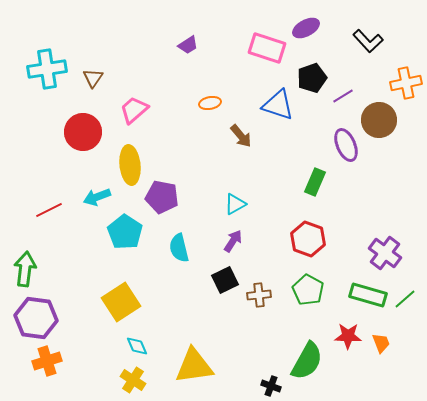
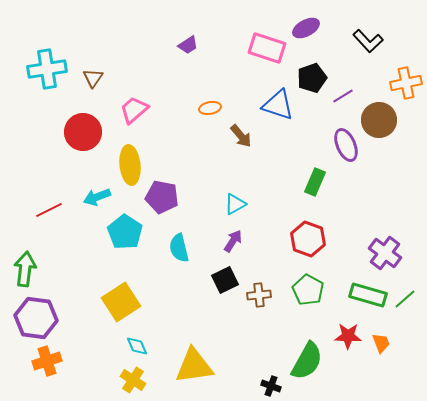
orange ellipse at (210, 103): moved 5 px down
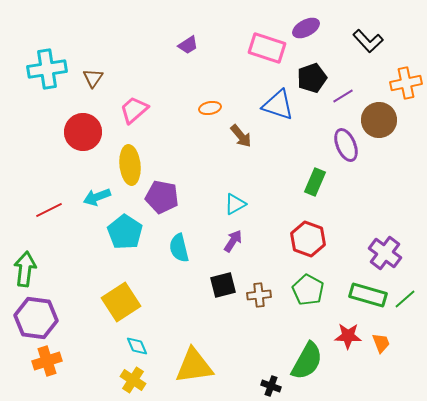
black square at (225, 280): moved 2 px left, 5 px down; rotated 12 degrees clockwise
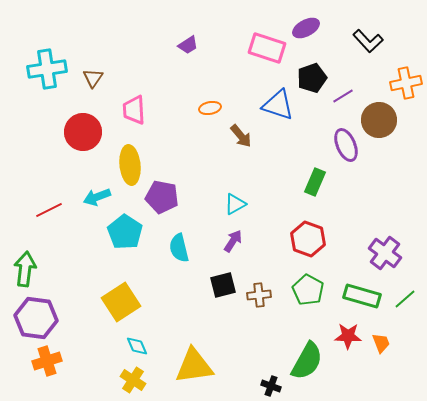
pink trapezoid at (134, 110): rotated 52 degrees counterclockwise
green rectangle at (368, 295): moved 6 px left, 1 px down
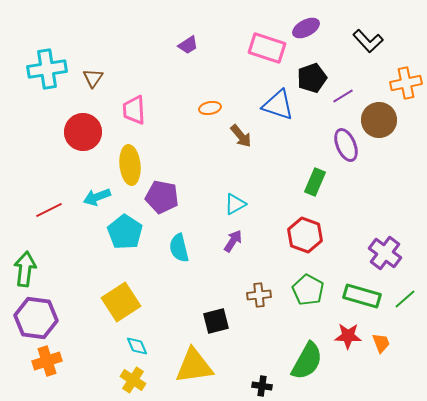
red hexagon at (308, 239): moved 3 px left, 4 px up
black square at (223, 285): moved 7 px left, 36 px down
black cross at (271, 386): moved 9 px left; rotated 12 degrees counterclockwise
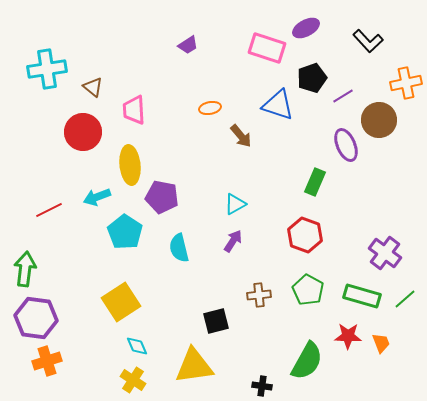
brown triangle at (93, 78): moved 9 px down; rotated 25 degrees counterclockwise
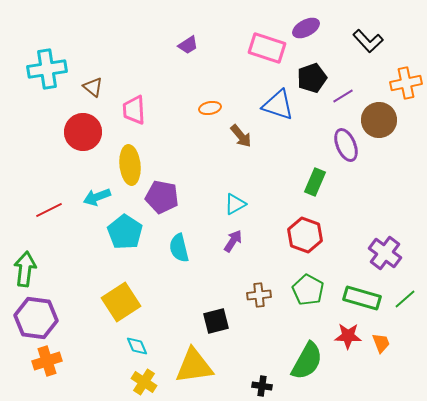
green rectangle at (362, 296): moved 2 px down
yellow cross at (133, 380): moved 11 px right, 2 px down
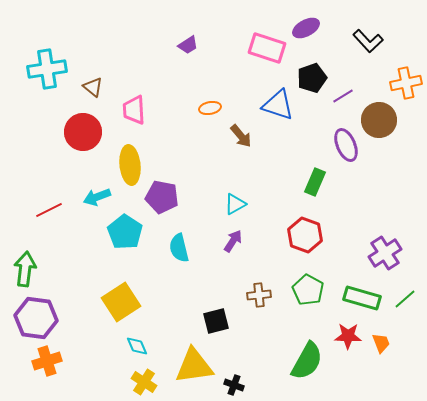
purple cross at (385, 253): rotated 20 degrees clockwise
black cross at (262, 386): moved 28 px left, 1 px up; rotated 12 degrees clockwise
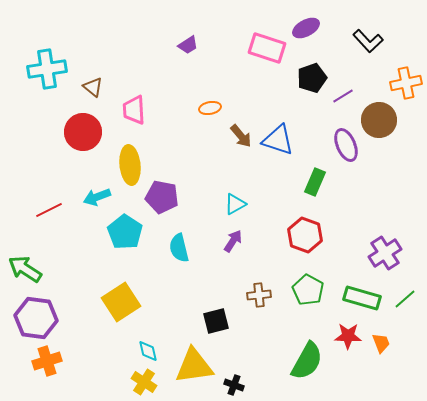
blue triangle at (278, 105): moved 35 px down
green arrow at (25, 269): rotated 64 degrees counterclockwise
cyan diamond at (137, 346): moved 11 px right, 5 px down; rotated 10 degrees clockwise
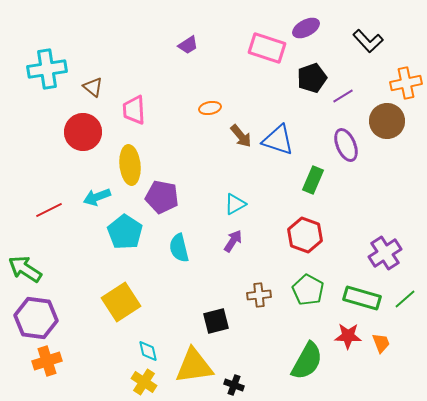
brown circle at (379, 120): moved 8 px right, 1 px down
green rectangle at (315, 182): moved 2 px left, 2 px up
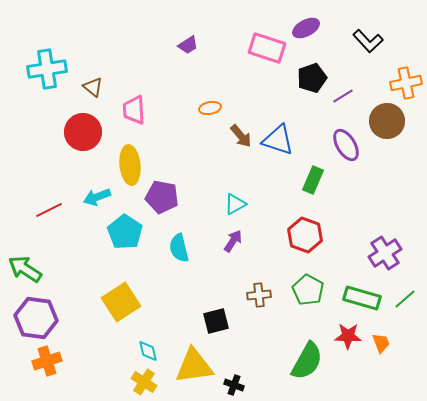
purple ellipse at (346, 145): rotated 8 degrees counterclockwise
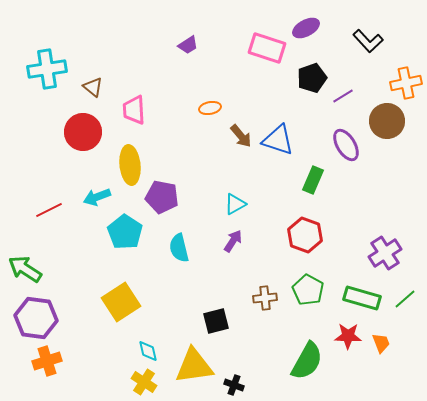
brown cross at (259, 295): moved 6 px right, 3 px down
